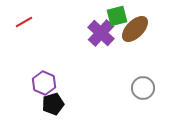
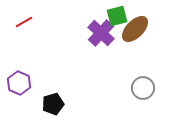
purple hexagon: moved 25 px left
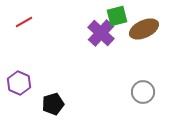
brown ellipse: moved 9 px right; rotated 20 degrees clockwise
gray circle: moved 4 px down
